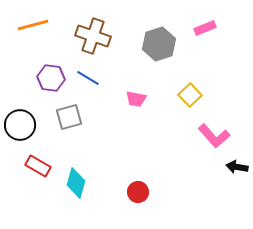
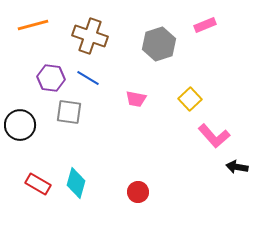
pink rectangle: moved 3 px up
brown cross: moved 3 px left
yellow square: moved 4 px down
gray square: moved 5 px up; rotated 24 degrees clockwise
red rectangle: moved 18 px down
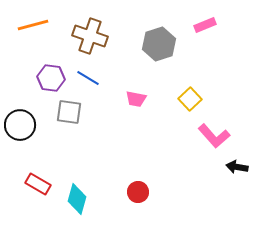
cyan diamond: moved 1 px right, 16 px down
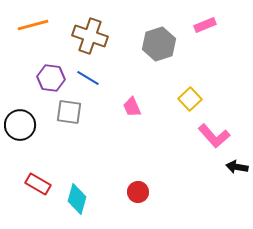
pink trapezoid: moved 4 px left, 8 px down; rotated 55 degrees clockwise
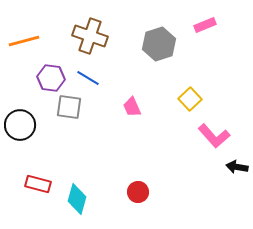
orange line: moved 9 px left, 16 px down
gray square: moved 5 px up
red rectangle: rotated 15 degrees counterclockwise
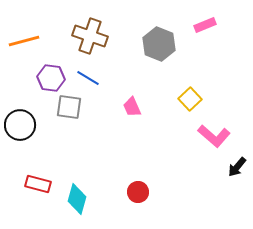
gray hexagon: rotated 20 degrees counterclockwise
pink L-shape: rotated 8 degrees counterclockwise
black arrow: rotated 60 degrees counterclockwise
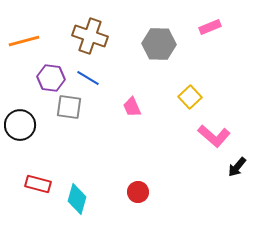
pink rectangle: moved 5 px right, 2 px down
gray hexagon: rotated 20 degrees counterclockwise
yellow square: moved 2 px up
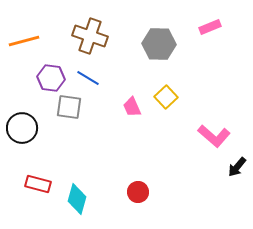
yellow square: moved 24 px left
black circle: moved 2 px right, 3 px down
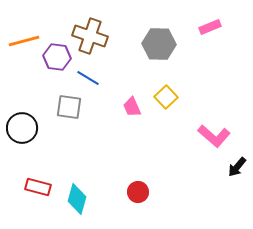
purple hexagon: moved 6 px right, 21 px up
red rectangle: moved 3 px down
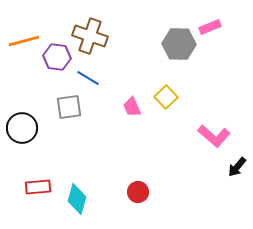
gray hexagon: moved 20 px right
gray square: rotated 16 degrees counterclockwise
red rectangle: rotated 20 degrees counterclockwise
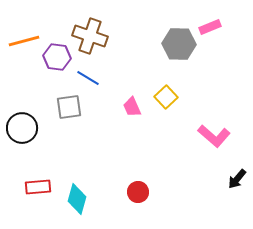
black arrow: moved 12 px down
